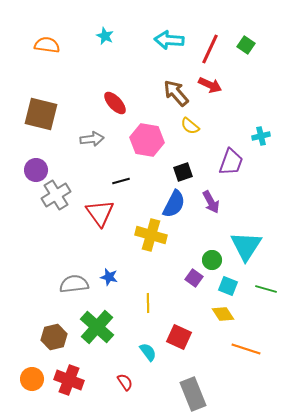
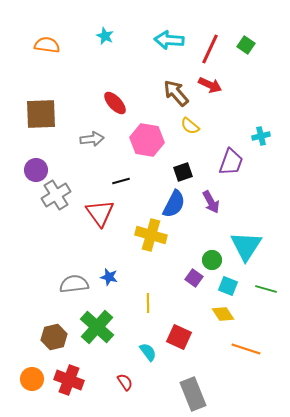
brown square: rotated 16 degrees counterclockwise
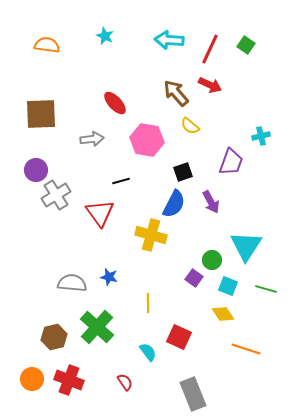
gray semicircle: moved 2 px left, 1 px up; rotated 12 degrees clockwise
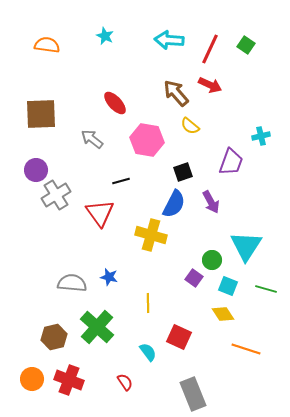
gray arrow: rotated 135 degrees counterclockwise
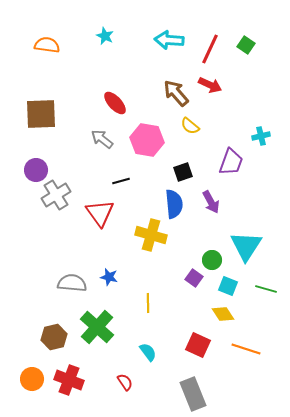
gray arrow: moved 10 px right
blue semicircle: rotated 32 degrees counterclockwise
red square: moved 19 px right, 8 px down
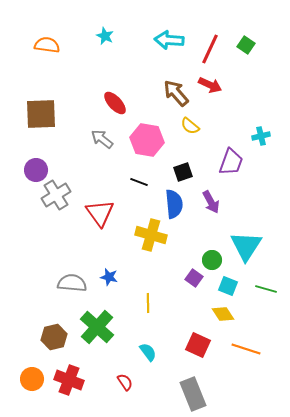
black line: moved 18 px right, 1 px down; rotated 36 degrees clockwise
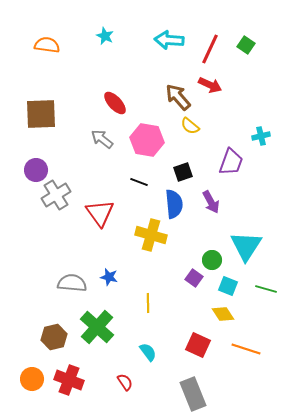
brown arrow: moved 2 px right, 4 px down
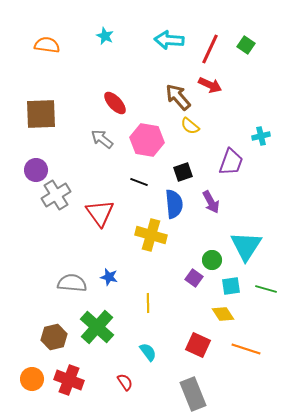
cyan square: moved 3 px right; rotated 30 degrees counterclockwise
